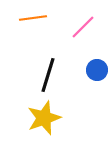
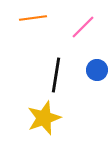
black line: moved 8 px right; rotated 8 degrees counterclockwise
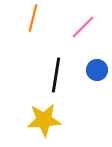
orange line: rotated 68 degrees counterclockwise
yellow star: moved 2 px down; rotated 16 degrees clockwise
